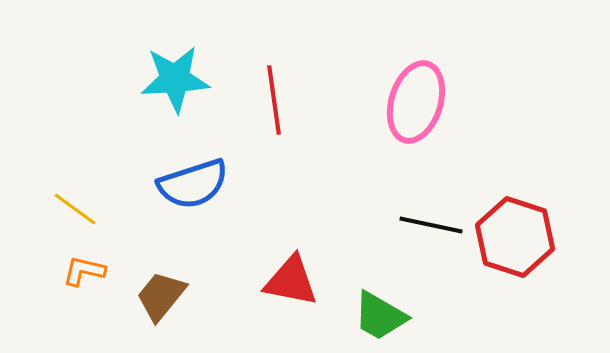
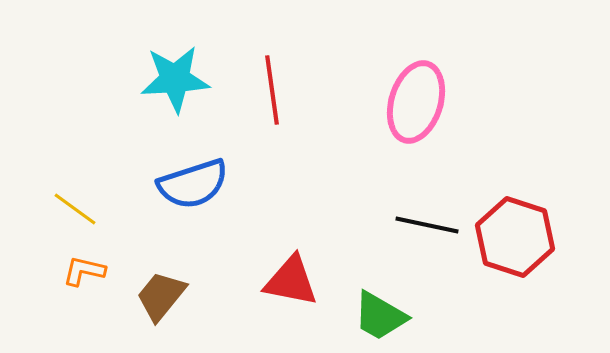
red line: moved 2 px left, 10 px up
black line: moved 4 px left
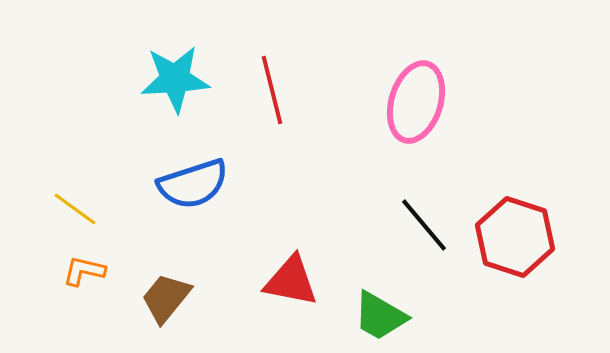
red line: rotated 6 degrees counterclockwise
black line: moved 3 px left; rotated 38 degrees clockwise
brown trapezoid: moved 5 px right, 2 px down
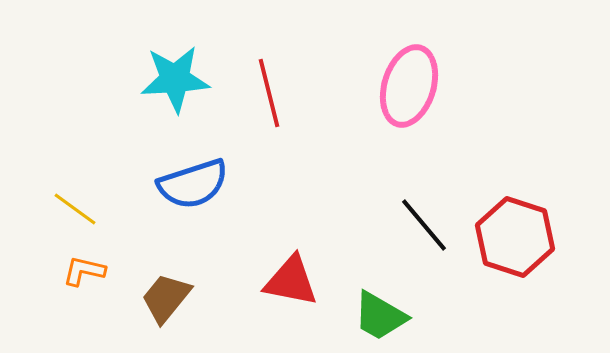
red line: moved 3 px left, 3 px down
pink ellipse: moved 7 px left, 16 px up
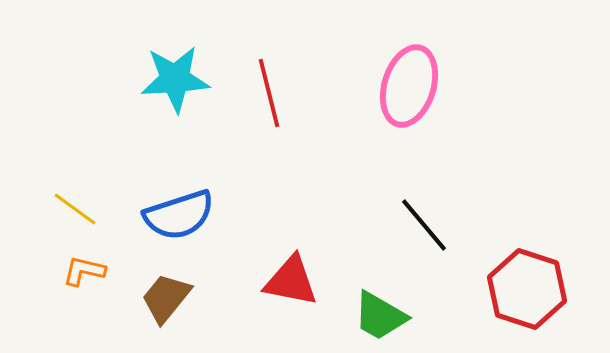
blue semicircle: moved 14 px left, 31 px down
red hexagon: moved 12 px right, 52 px down
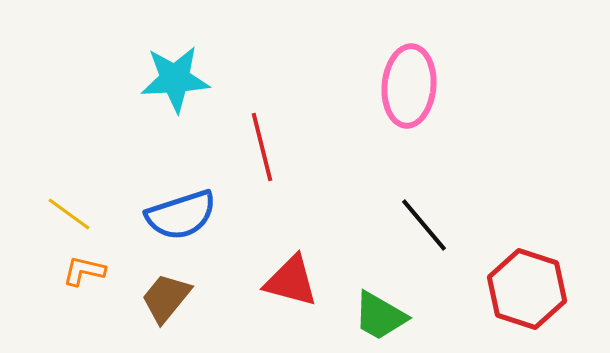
pink ellipse: rotated 12 degrees counterclockwise
red line: moved 7 px left, 54 px down
yellow line: moved 6 px left, 5 px down
blue semicircle: moved 2 px right
red triangle: rotated 4 degrees clockwise
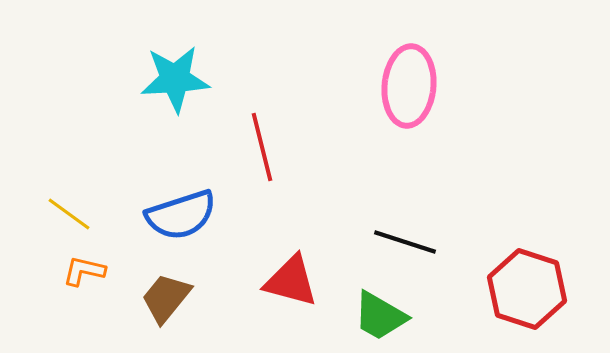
black line: moved 19 px left, 17 px down; rotated 32 degrees counterclockwise
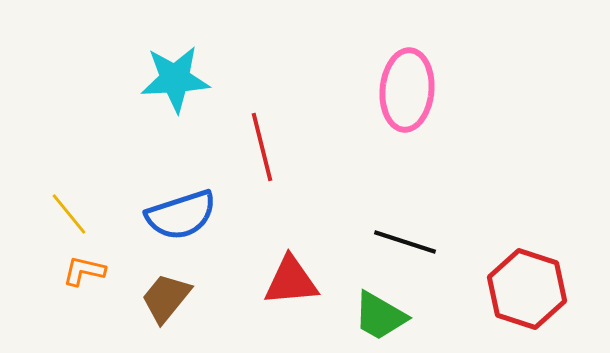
pink ellipse: moved 2 px left, 4 px down
yellow line: rotated 15 degrees clockwise
red triangle: rotated 20 degrees counterclockwise
